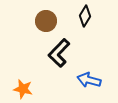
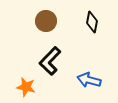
black diamond: moved 7 px right, 6 px down; rotated 20 degrees counterclockwise
black L-shape: moved 9 px left, 8 px down
orange star: moved 3 px right, 2 px up
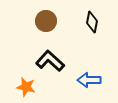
black L-shape: rotated 88 degrees clockwise
blue arrow: rotated 15 degrees counterclockwise
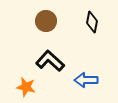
blue arrow: moved 3 px left
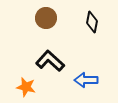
brown circle: moved 3 px up
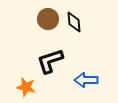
brown circle: moved 2 px right, 1 px down
black diamond: moved 18 px left; rotated 15 degrees counterclockwise
black L-shape: rotated 60 degrees counterclockwise
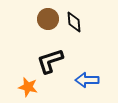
blue arrow: moved 1 px right
orange star: moved 2 px right
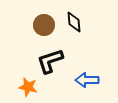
brown circle: moved 4 px left, 6 px down
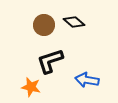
black diamond: rotated 45 degrees counterclockwise
blue arrow: rotated 10 degrees clockwise
orange star: moved 3 px right
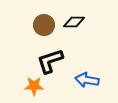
black diamond: rotated 40 degrees counterclockwise
orange star: moved 3 px right, 1 px up; rotated 12 degrees counterclockwise
